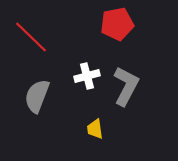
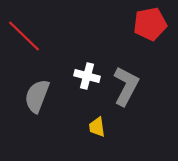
red pentagon: moved 33 px right
red line: moved 7 px left, 1 px up
white cross: rotated 30 degrees clockwise
yellow trapezoid: moved 2 px right, 2 px up
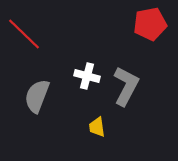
red line: moved 2 px up
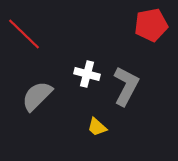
red pentagon: moved 1 px right, 1 px down
white cross: moved 2 px up
gray semicircle: rotated 24 degrees clockwise
yellow trapezoid: rotated 40 degrees counterclockwise
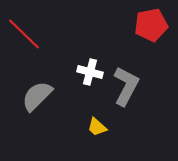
white cross: moved 3 px right, 2 px up
